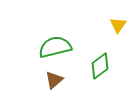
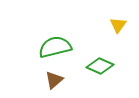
green diamond: rotated 60 degrees clockwise
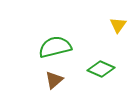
green diamond: moved 1 px right, 3 px down
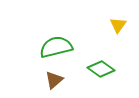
green semicircle: moved 1 px right
green diamond: rotated 12 degrees clockwise
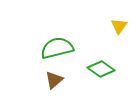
yellow triangle: moved 1 px right, 1 px down
green semicircle: moved 1 px right, 1 px down
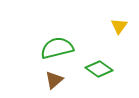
green diamond: moved 2 px left
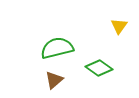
green diamond: moved 1 px up
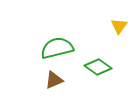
green diamond: moved 1 px left, 1 px up
brown triangle: rotated 18 degrees clockwise
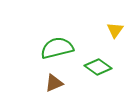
yellow triangle: moved 4 px left, 4 px down
brown triangle: moved 3 px down
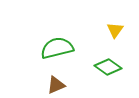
green diamond: moved 10 px right
brown triangle: moved 2 px right, 2 px down
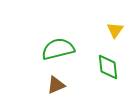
green semicircle: moved 1 px right, 1 px down
green diamond: rotated 48 degrees clockwise
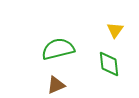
green diamond: moved 1 px right, 3 px up
